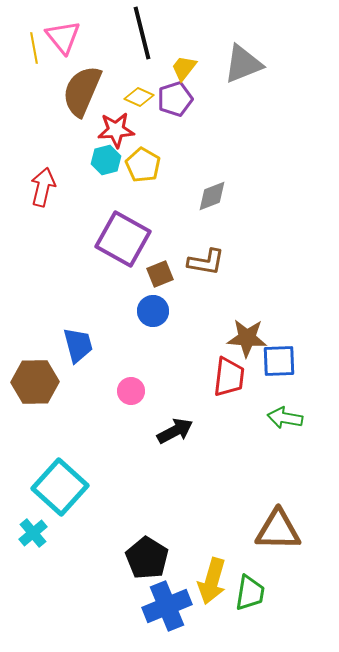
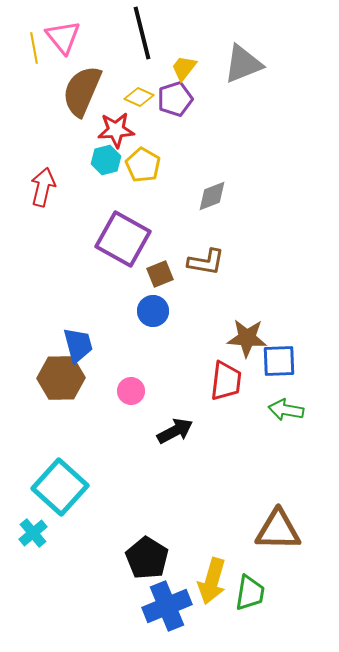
red trapezoid: moved 3 px left, 4 px down
brown hexagon: moved 26 px right, 4 px up
green arrow: moved 1 px right, 8 px up
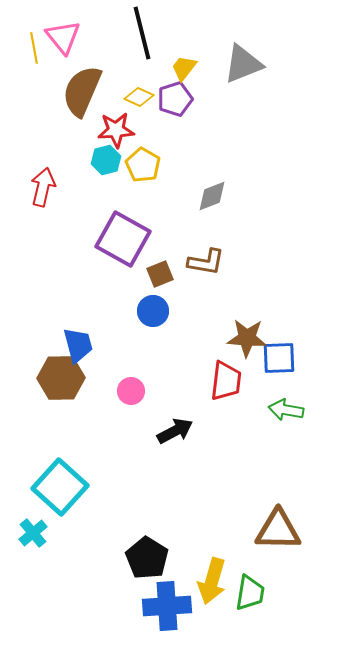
blue square: moved 3 px up
blue cross: rotated 18 degrees clockwise
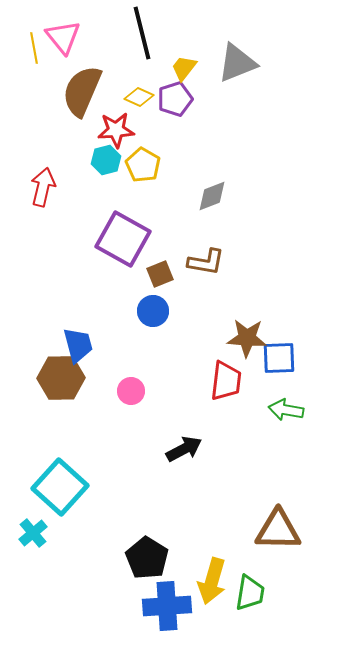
gray triangle: moved 6 px left, 1 px up
black arrow: moved 9 px right, 18 px down
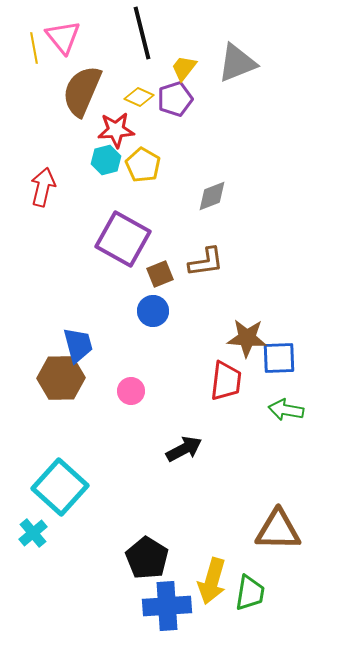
brown L-shape: rotated 18 degrees counterclockwise
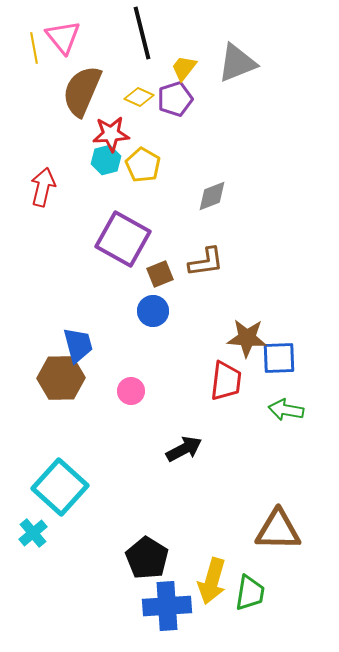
red star: moved 5 px left, 4 px down
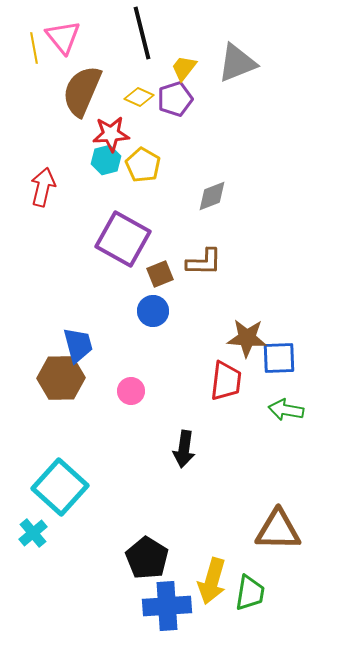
brown L-shape: moved 2 px left; rotated 9 degrees clockwise
black arrow: rotated 126 degrees clockwise
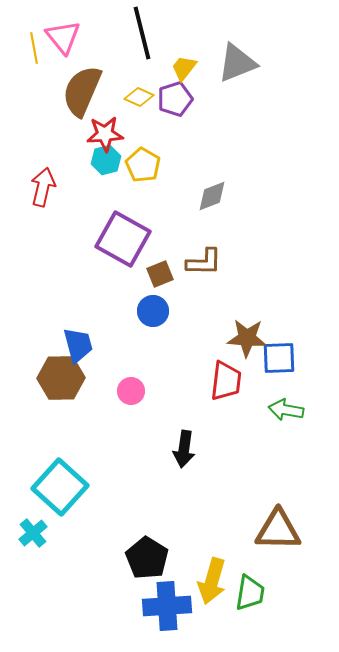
red star: moved 6 px left
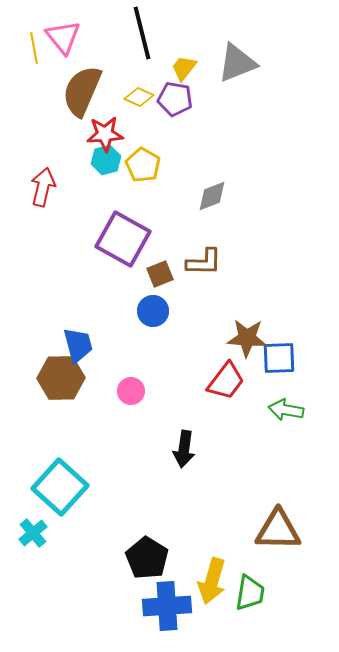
purple pentagon: rotated 28 degrees clockwise
red trapezoid: rotated 30 degrees clockwise
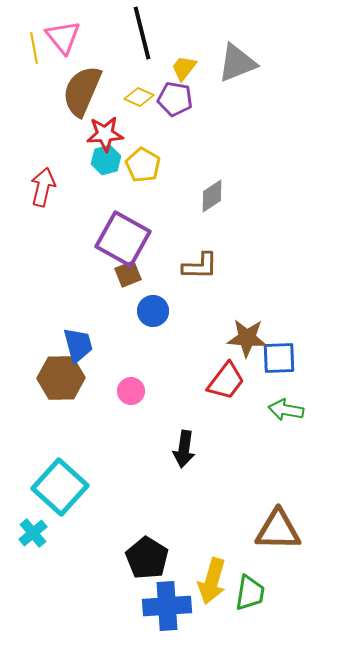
gray diamond: rotated 12 degrees counterclockwise
brown L-shape: moved 4 px left, 4 px down
brown square: moved 32 px left
